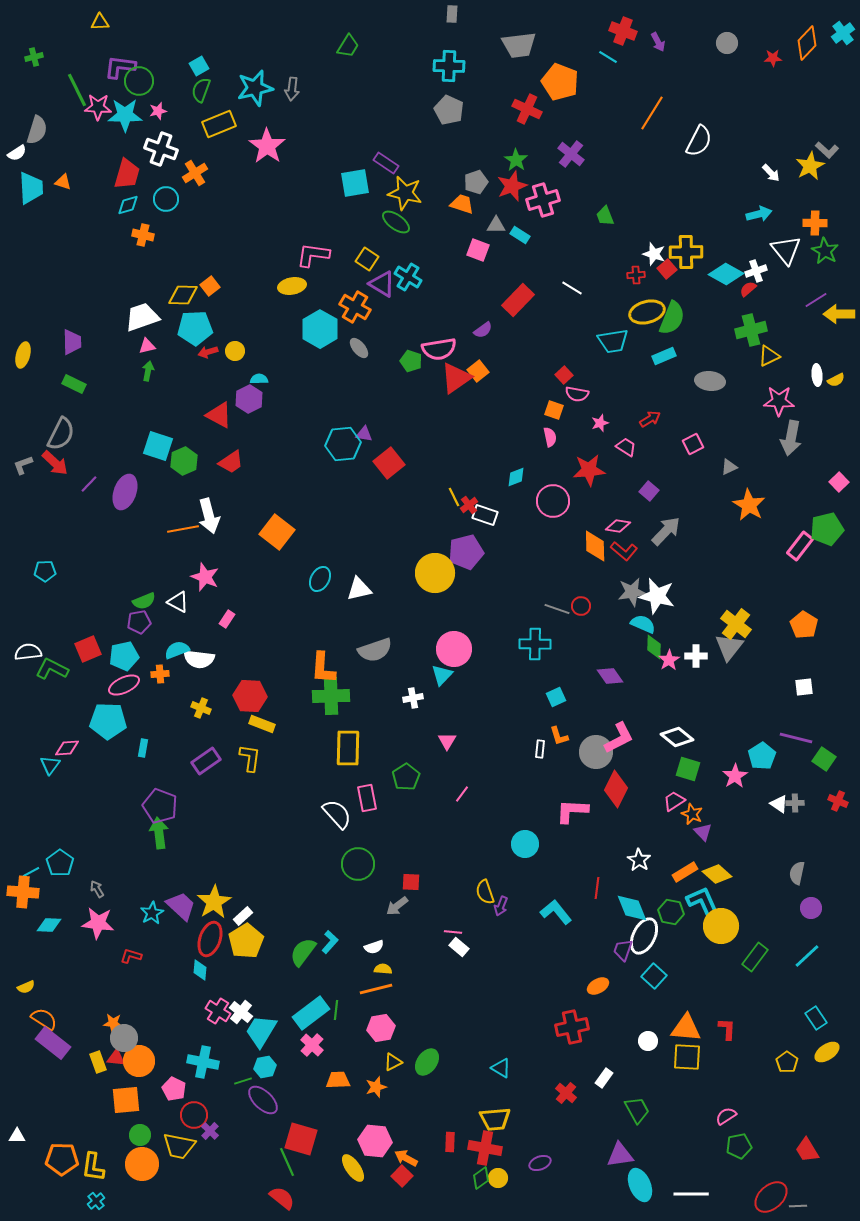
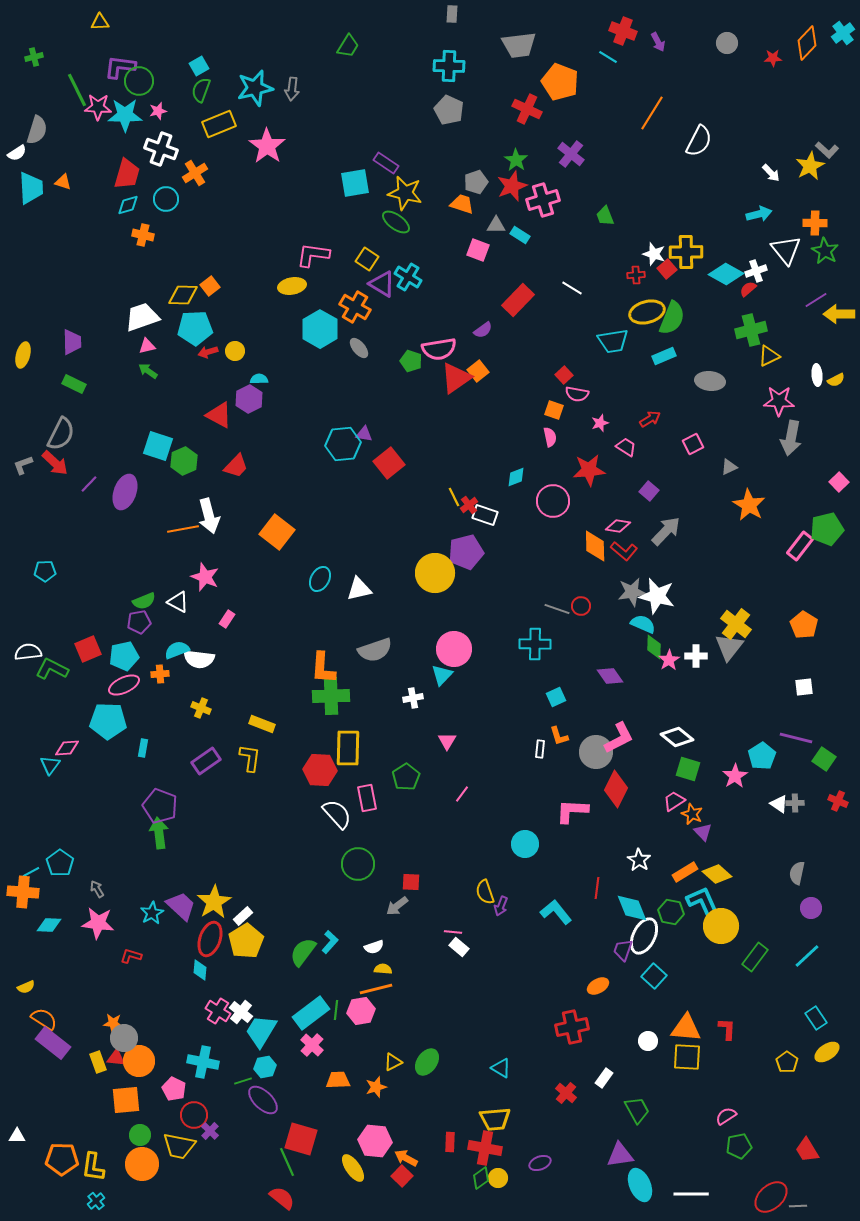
green arrow at (148, 371): rotated 66 degrees counterclockwise
red trapezoid at (231, 462): moved 5 px right, 4 px down; rotated 12 degrees counterclockwise
red hexagon at (250, 696): moved 70 px right, 74 px down
pink hexagon at (381, 1028): moved 20 px left, 17 px up
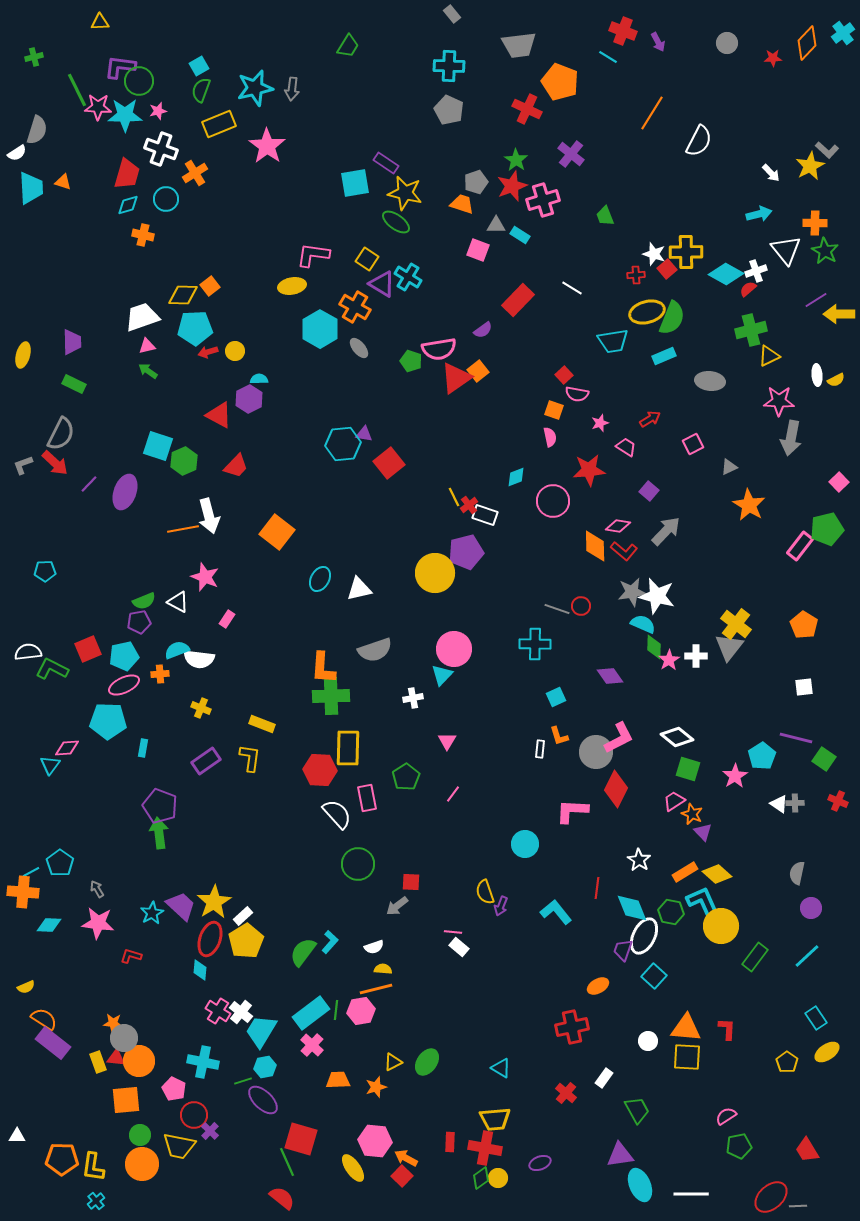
gray rectangle at (452, 14): rotated 42 degrees counterclockwise
pink line at (462, 794): moved 9 px left
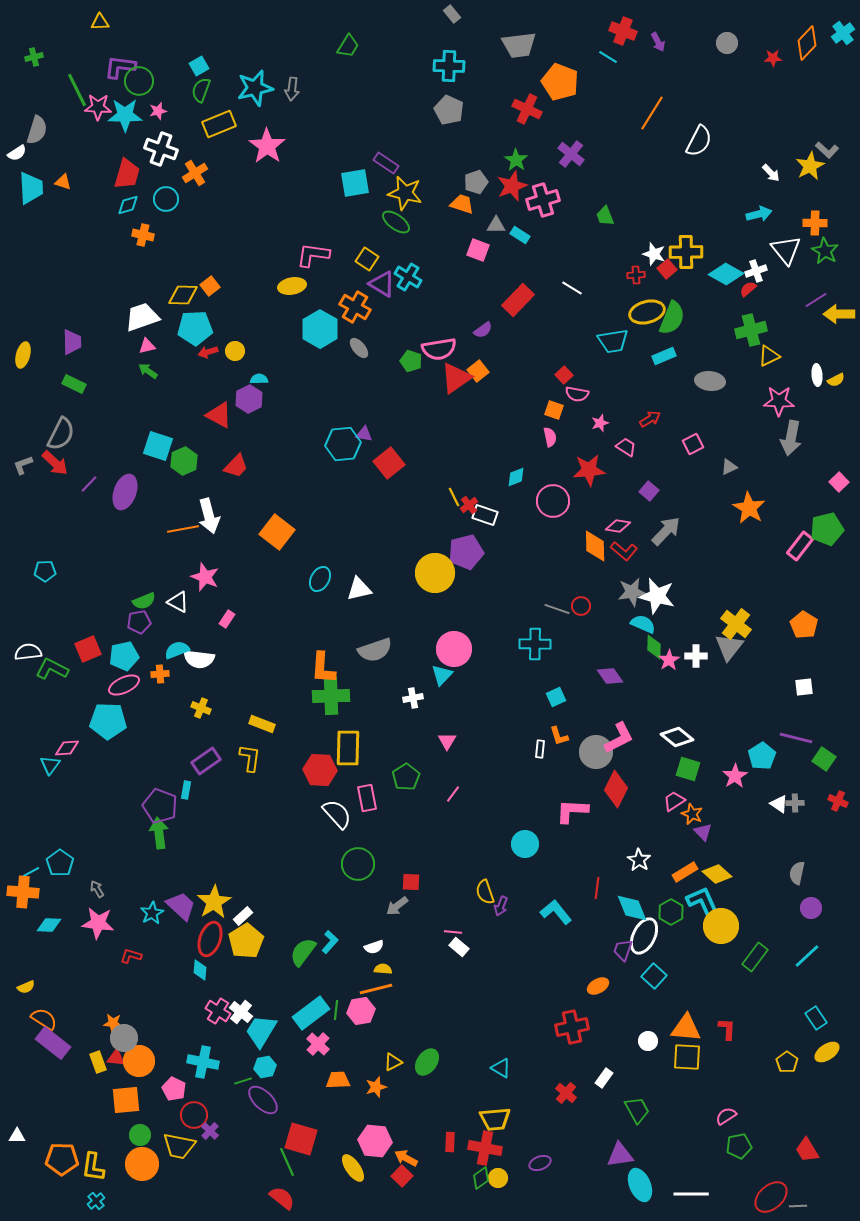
orange star at (749, 505): moved 3 px down
cyan rectangle at (143, 748): moved 43 px right, 42 px down
green hexagon at (671, 912): rotated 20 degrees clockwise
pink cross at (312, 1045): moved 6 px right, 1 px up
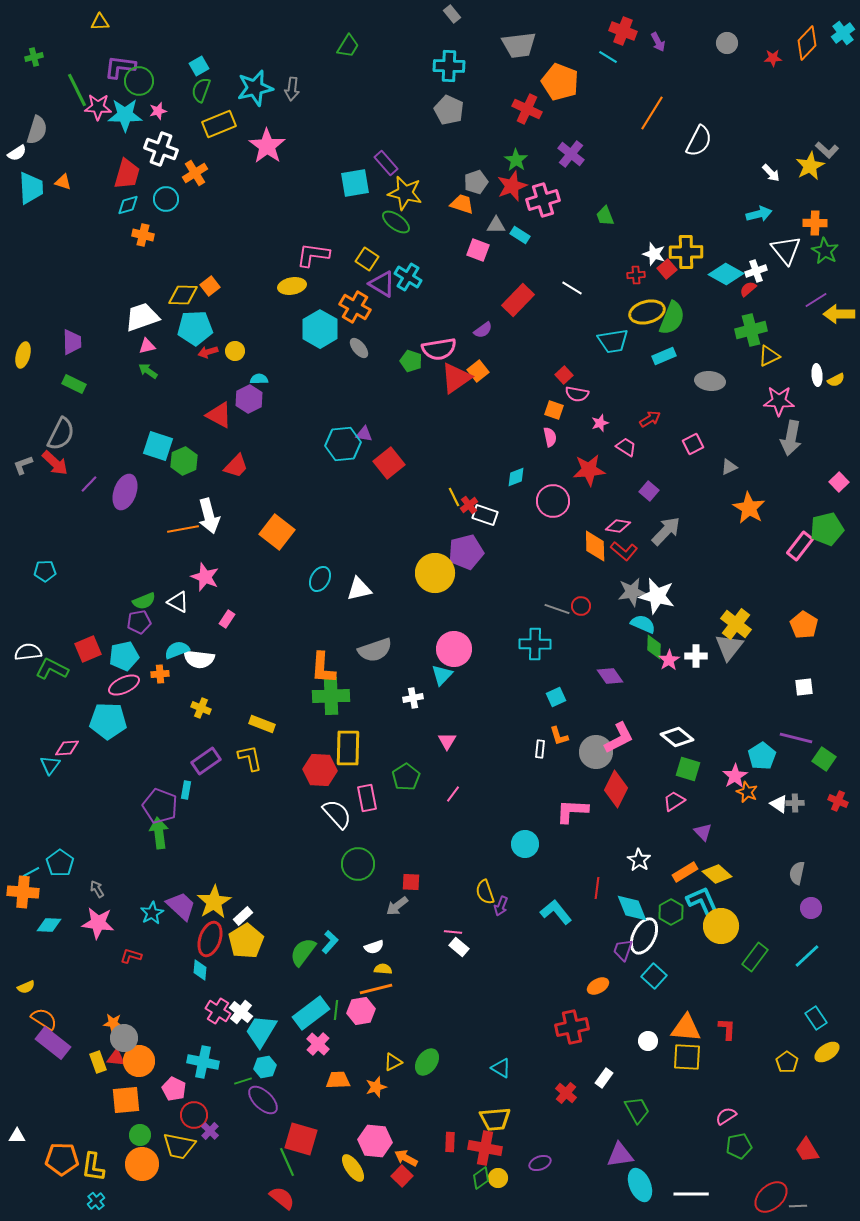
purple rectangle at (386, 163): rotated 15 degrees clockwise
yellow L-shape at (250, 758): rotated 20 degrees counterclockwise
orange star at (692, 814): moved 55 px right, 22 px up
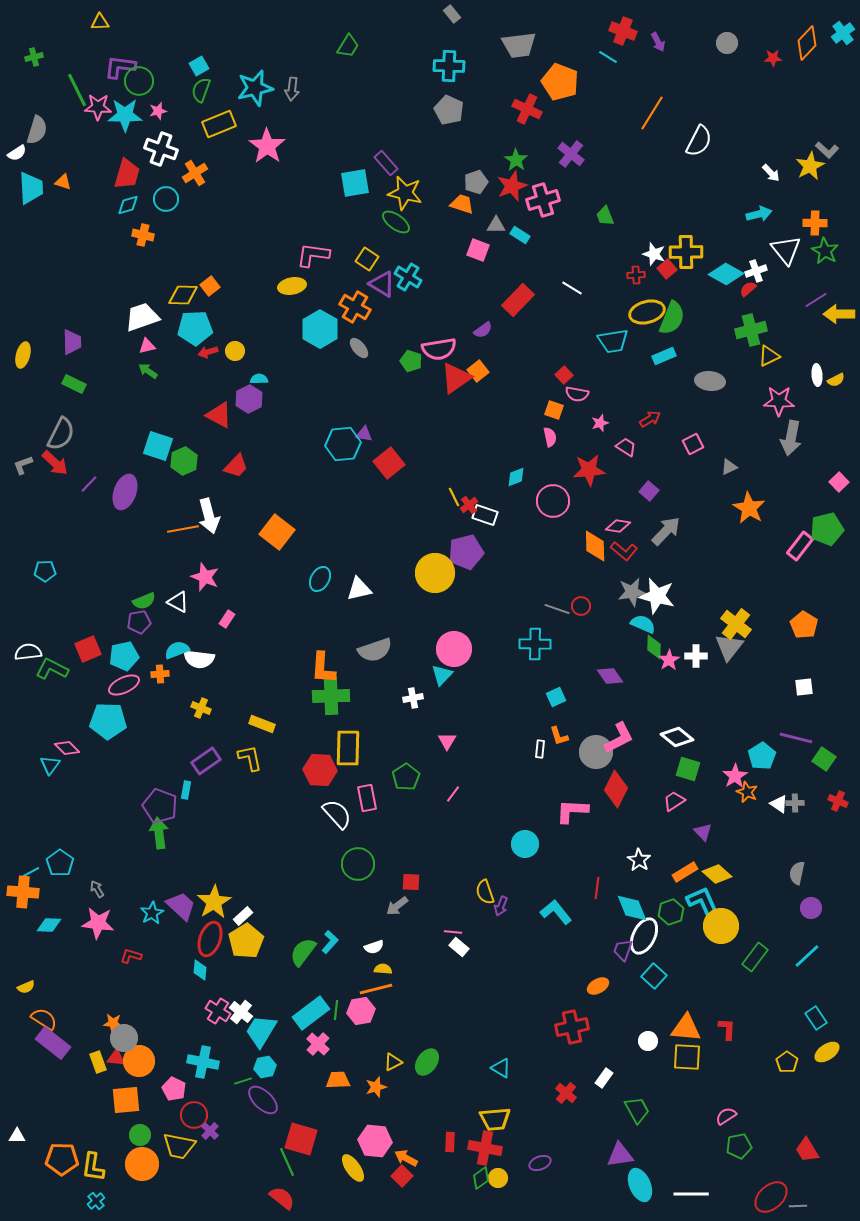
pink diamond at (67, 748): rotated 50 degrees clockwise
green hexagon at (671, 912): rotated 10 degrees clockwise
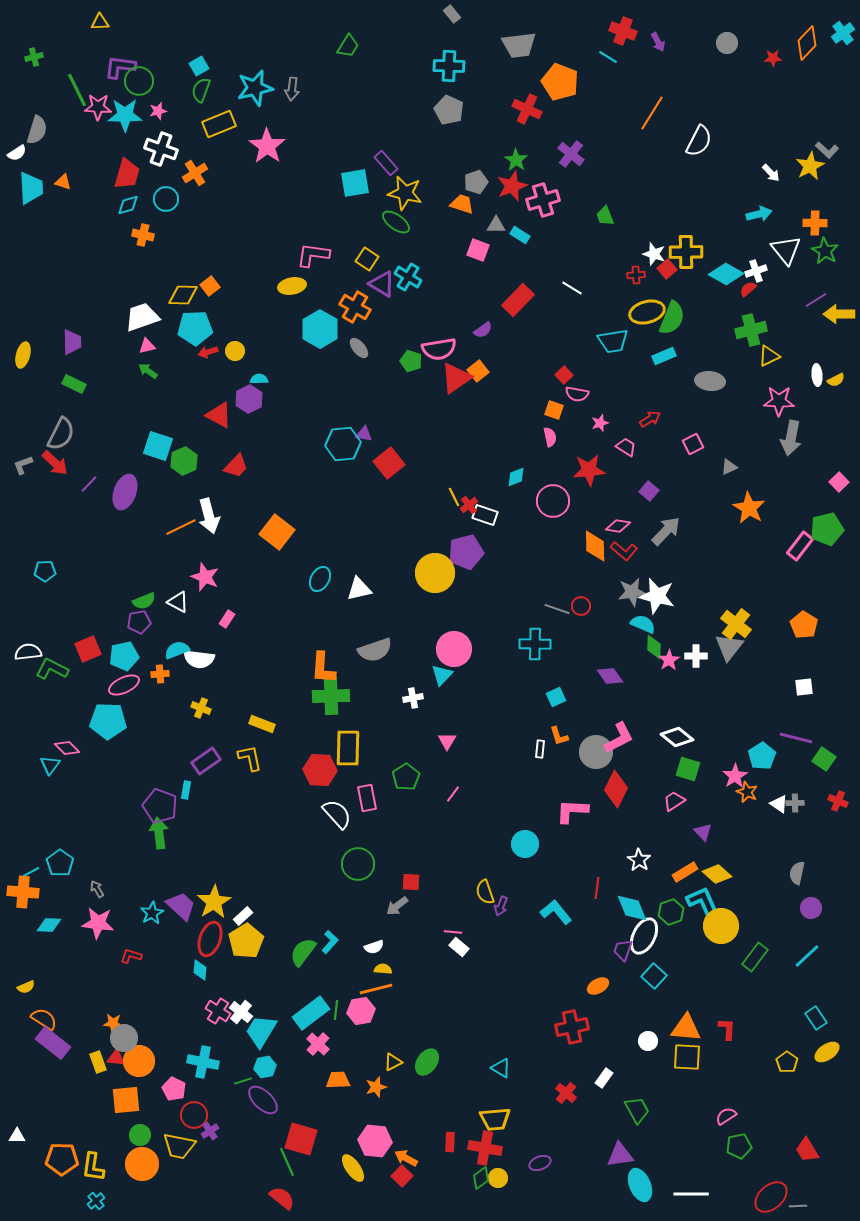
orange line at (183, 529): moved 2 px left, 2 px up; rotated 16 degrees counterclockwise
purple cross at (210, 1131): rotated 12 degrees clockwise
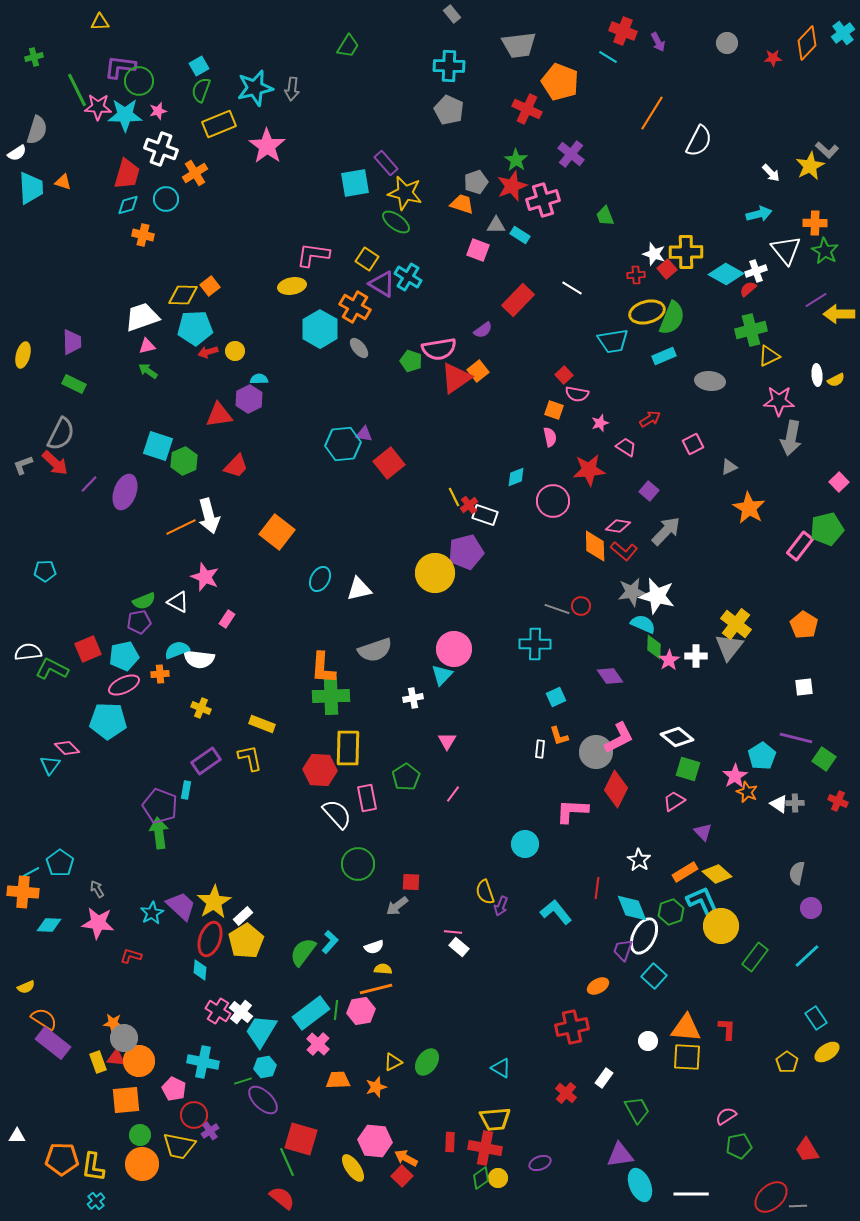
red triangle at (219, 415): rotated 36 degrees counterclockwise
